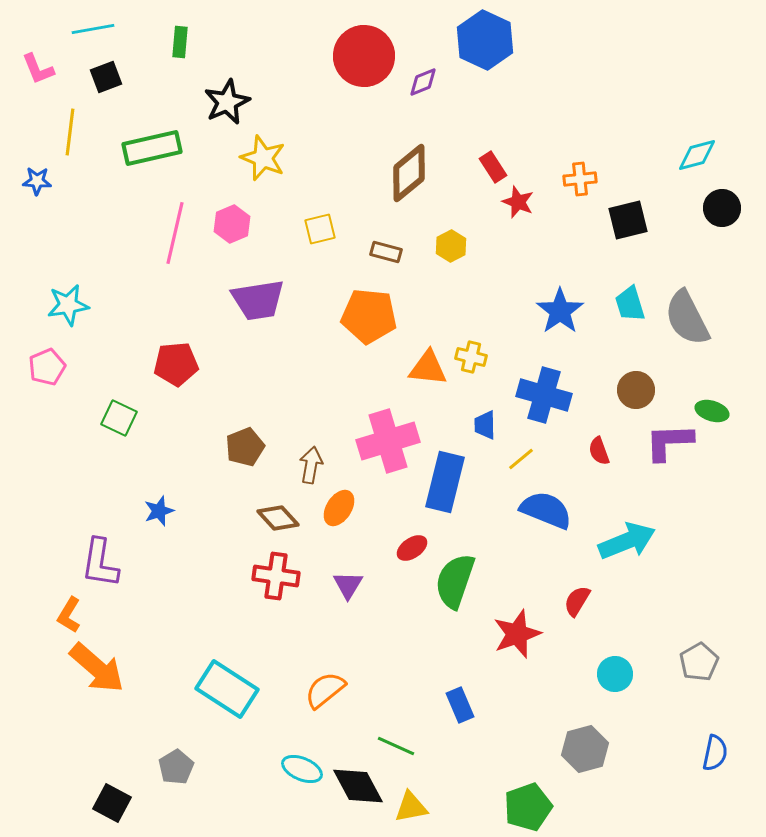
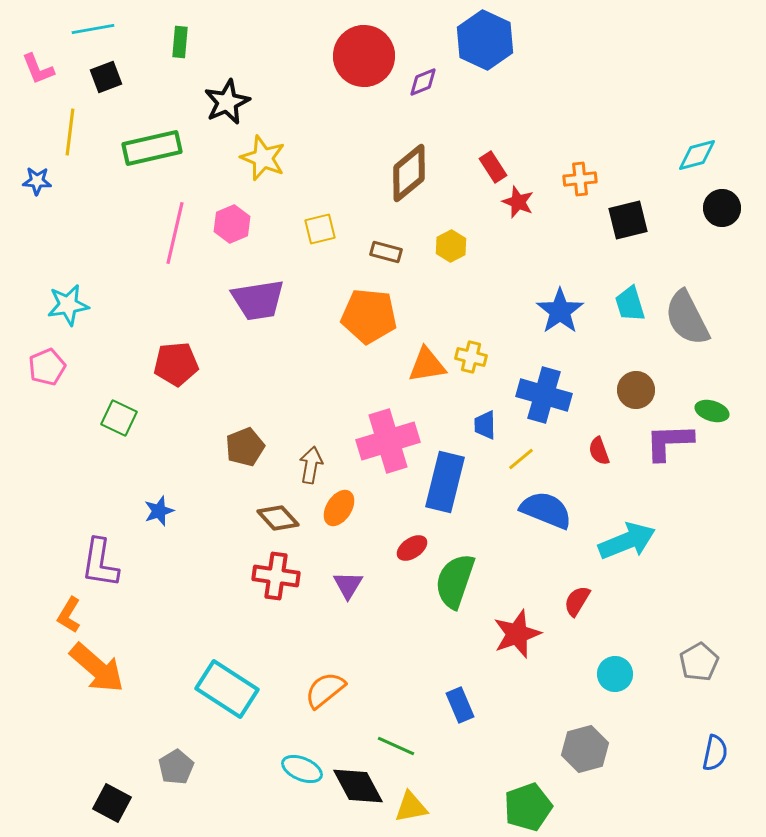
orange triangle at (428, 368): moved 1 px left, 3 px up; rotated 15 degrees counterclockwise
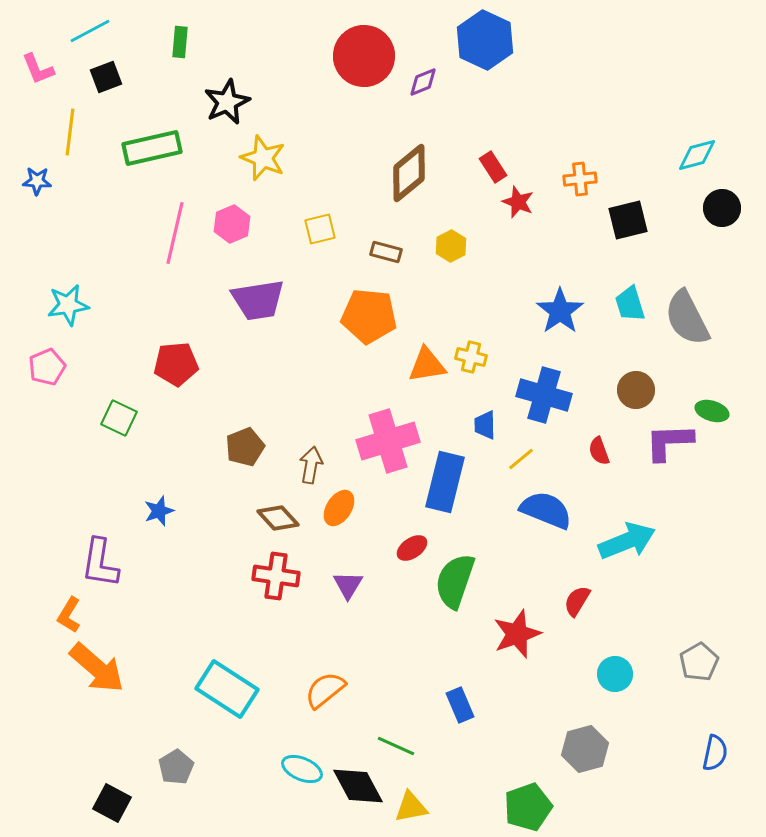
cyan line at (93, 29): moved 3 px left, 2 px down; rotated 18 degrees counterclockwise
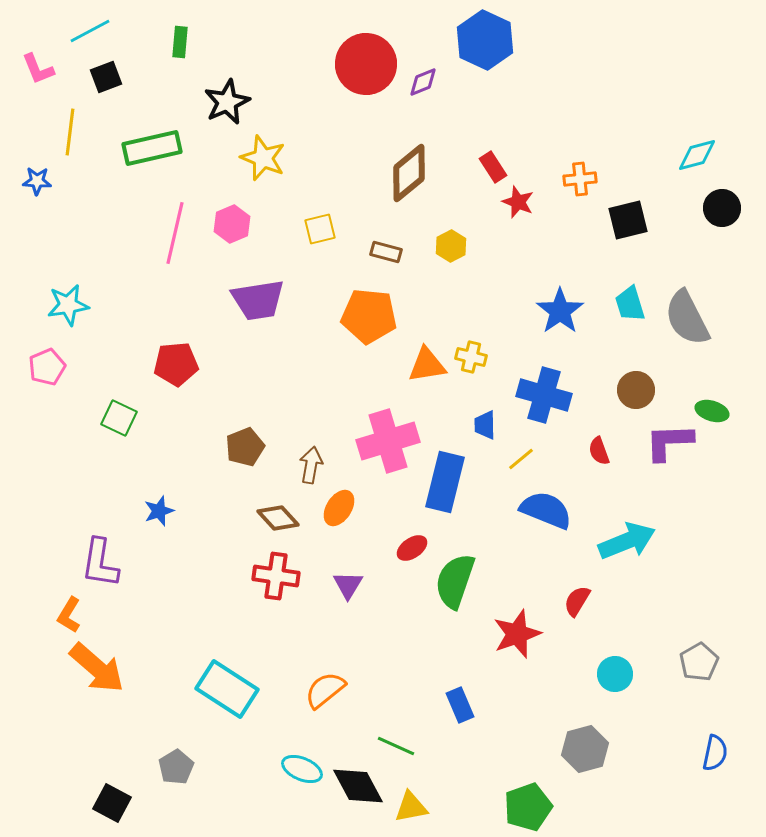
red circle at (364, 56): moved 2 px right, 8 px down
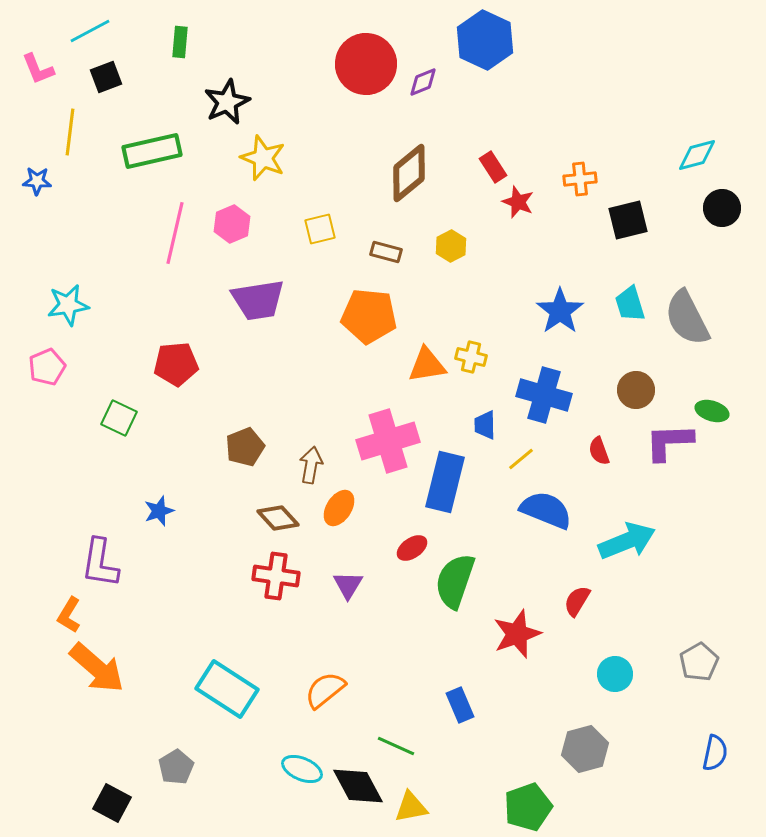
green rectangle at (152, 148): moved 3 px down
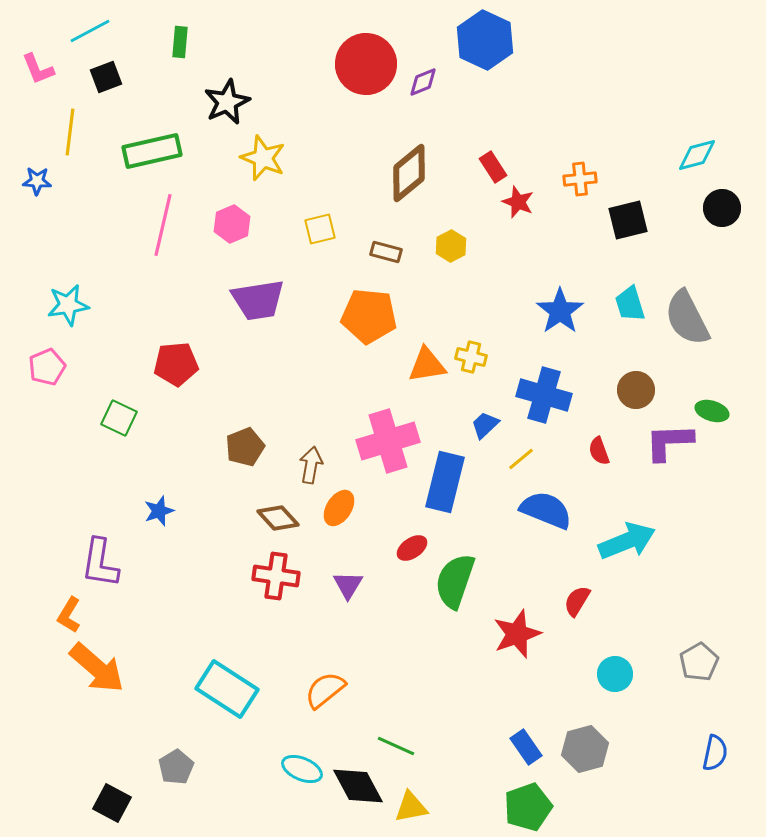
pink line at (175, 233): moved 12 px left, 8 px up
blue trapezoid at (485, 425): rotated 48 degrees clockwise
blue rectangle at (460, 705): moved 66 px right, 42 px down; rotated 12 degrees counterclockwise
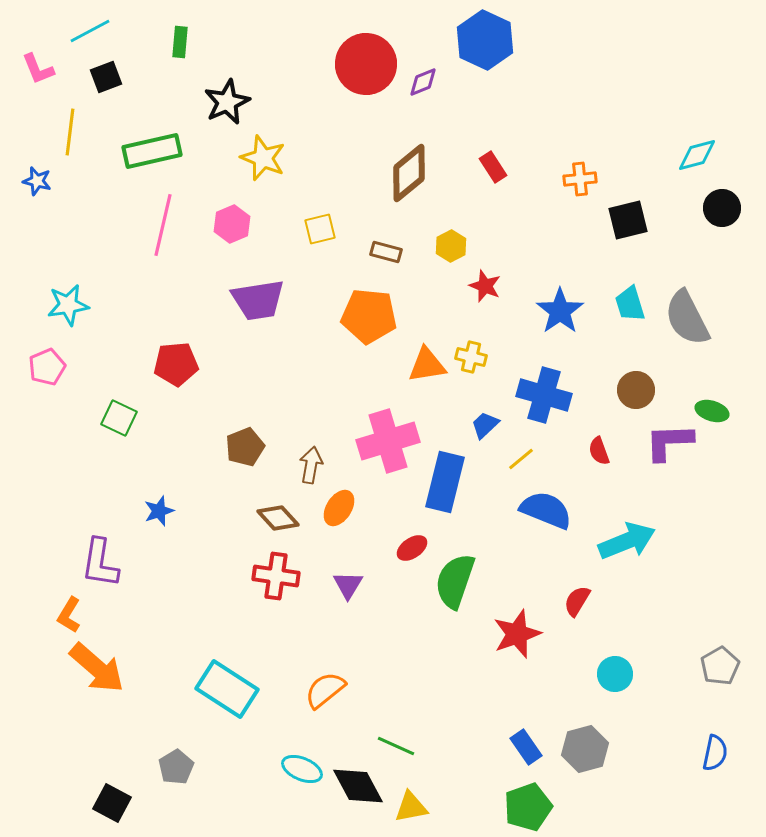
blue star at (37, 181): rotated 12 degrees clockwise
red star at (518, 202): moved 33 px left, 84 px down
gray pentagon at (699, 662): moved 21 px right, 4 px down
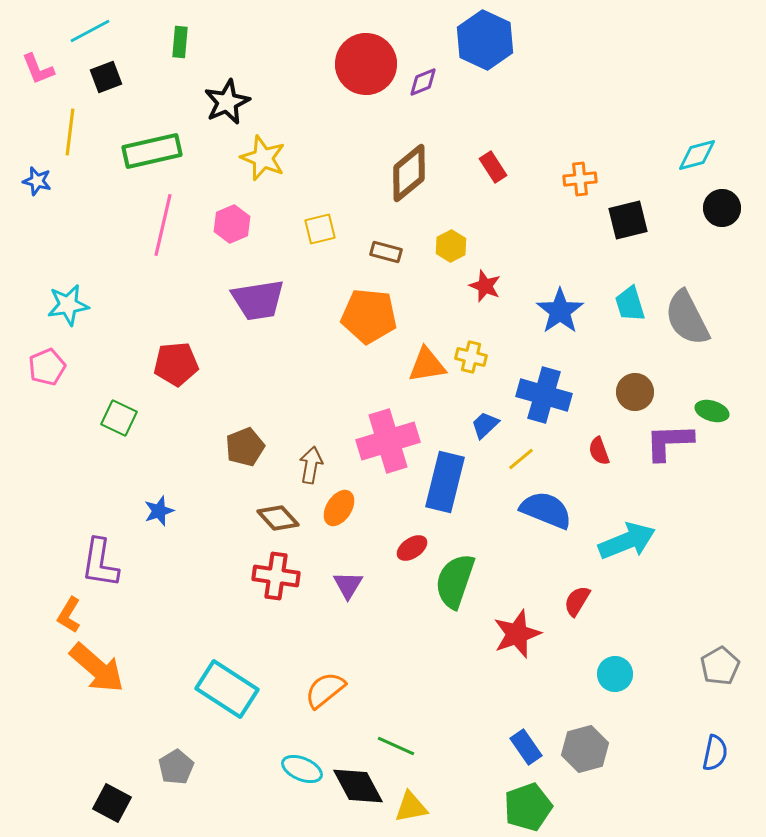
brown circle at (636, 390): moved 1 px left, 2 px down
